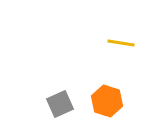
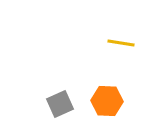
orange hexagon: rotated 16 degrees counterclockwise
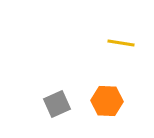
gray square: moved 3 px left
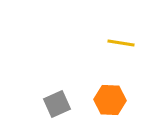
orange hexagon: moved 3 px right, 1 px up
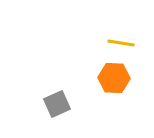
orange hexagon: moved 4 px right, 22 px up
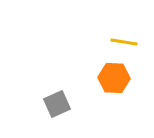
yellow line: moved 3 px right, 1 px up
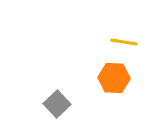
gray square: rotated 20 degrees counterclockwise
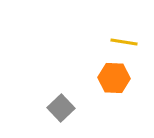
gray square: moved 4 px right, 4 px down
